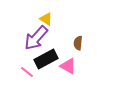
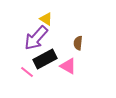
black rectangle: moved 1 px left
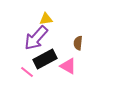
yellow triangle: rotated 40 degrees counterclockwise
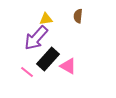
brown semicircle: moved 27 px up
black rectangle: moved 3 px right; rotated 20 degrees counterclockwise
